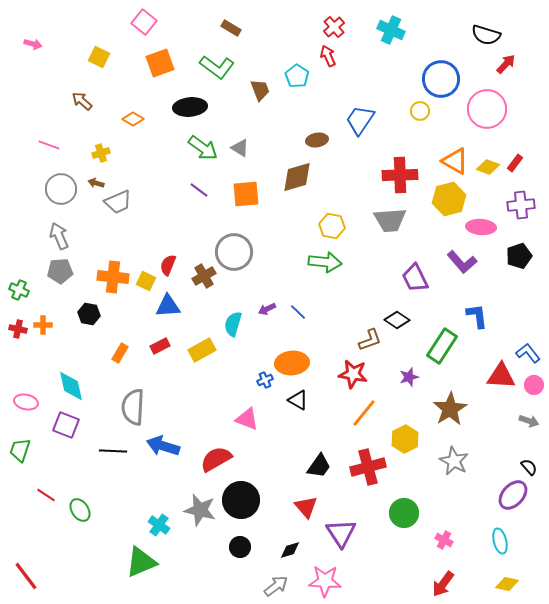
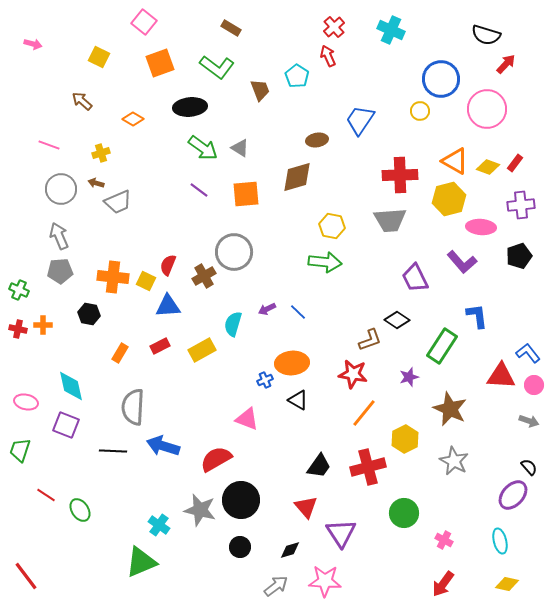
brown star at (450, 409): rotated 16 degrees counterclockwise
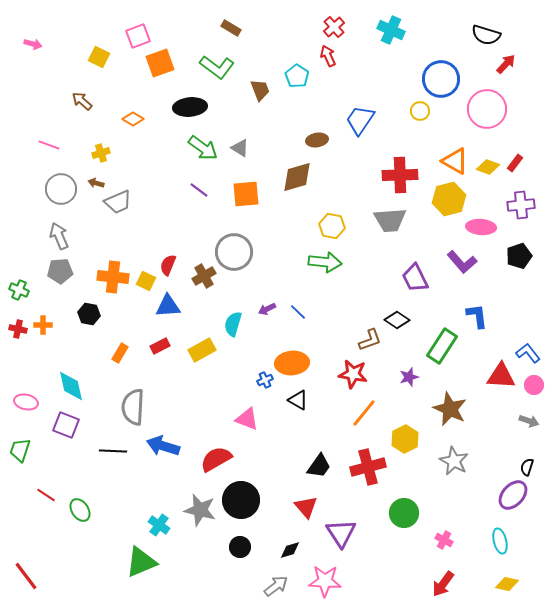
pink square at (144, 22): moved 6 px left, 14 px down; rotated 30 degrees clockwise
black semicircle at (529, 467): moved 2 px left; rotated 120 degrees counterclockwise
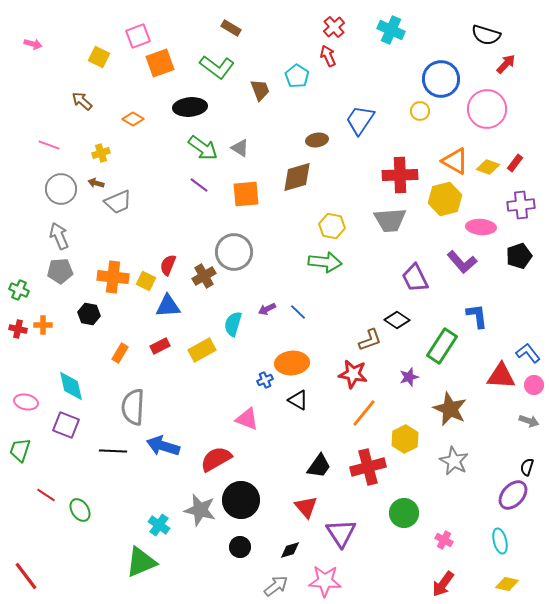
purple line at (199, 190): moved 5 px up
yellow hexagon at (449, 199): moved 4 px left
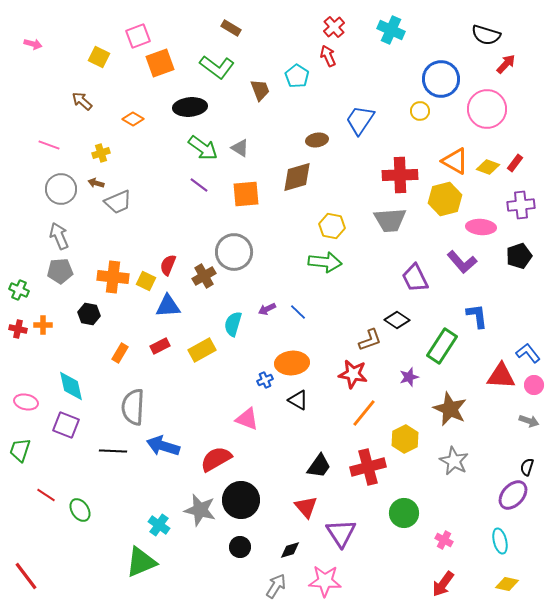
gray arrow at (276, 586): rotated 20 degrees counterclockwise
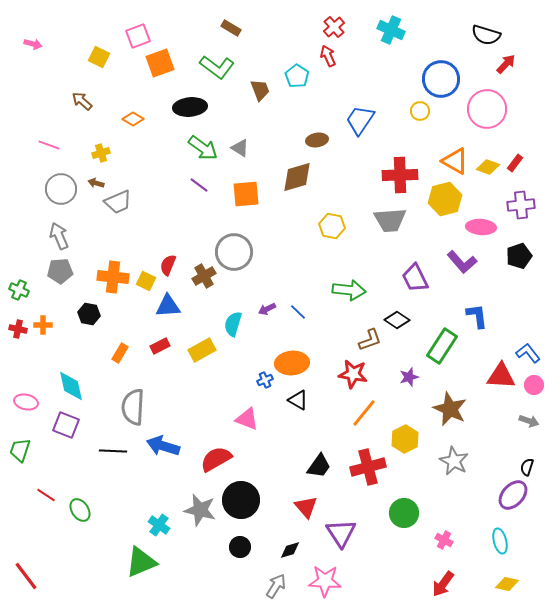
green arrow at (325, 262): moved 24 px right, 28 px down
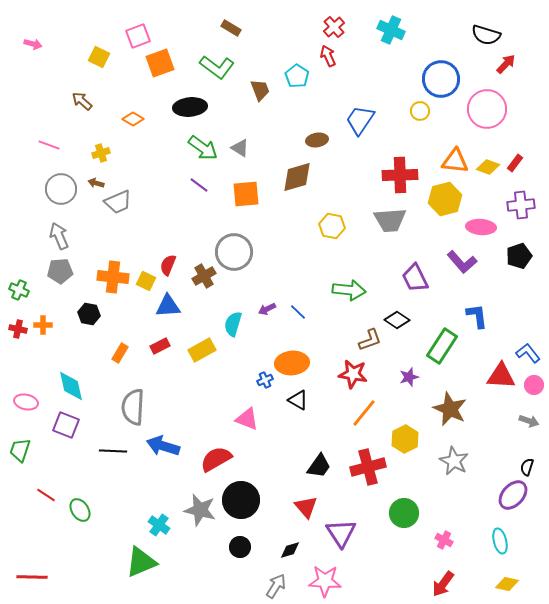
orange triangle at (455, 161): rotated 24 degrees counterclockwise
red line at (26, 576): moved 6 px right, 1 px down; rotated 52 degrees counterclockwise
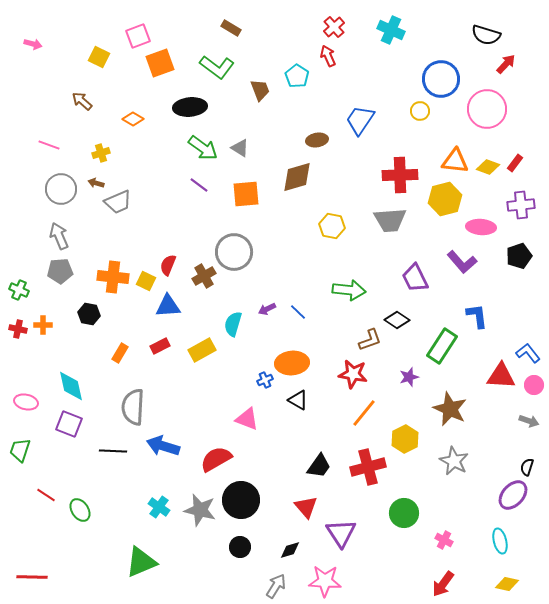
purple square at (66, 425): moved 3 px right, 1 px up
cyan cross at (159, 525): moved 18 px up
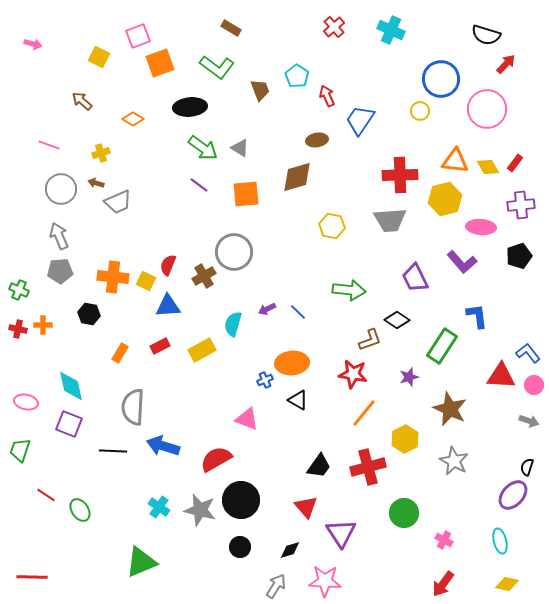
red arrow at (328, 56): moved 1 px left, 40 px down
yellow diamond at (488, 167): rotated 40 degrees clockwise
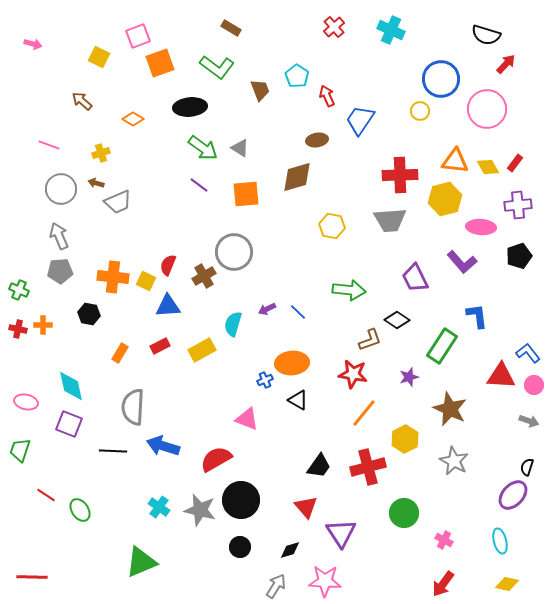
purple cross at (521, 205): moved 3 px left
